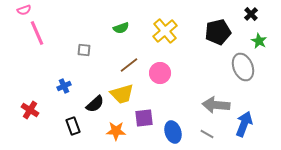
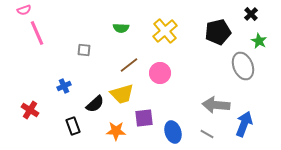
green semicircle: rotated 21 degrees clockwise
gray ellipse: moved 1 px up
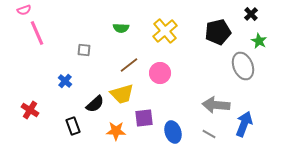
blue cross: moved 1 px right, 5 px up; rotated 24 degrees counterclockwise
gray line: moved 2 px right
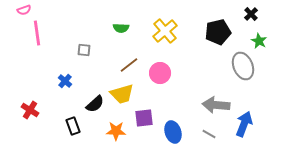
pink line: rotated 15 degrees clockwise
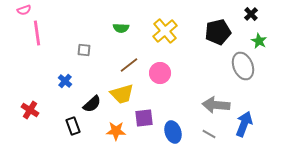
black semicircle: moved 3 px left
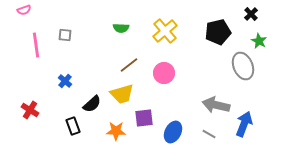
pink line: moved 1 px left, 12 px down
gray square: moved 19 px left, 15 px up
pink circle: moved 4 px right
gray arrow: rotated 8 degrees clockwise
blue ellipse: rotated 45 degrees clockwise
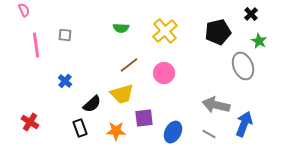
pink semicircle: rotated 96 degrees counterclockwise
red cross: moved 12 px down
black rectangle: moved 7 px right, 2 px down
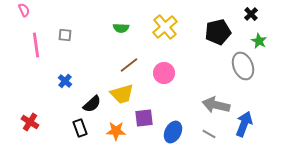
yellow cross: moved 4 px up
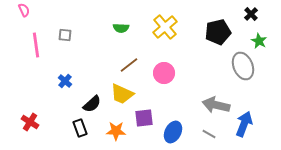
yellow trapezoid: rotated 40 degrees clockwise
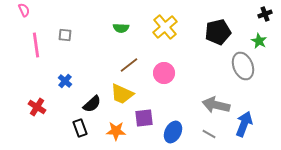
black cross: moved 14 px right; rotated 24 degrees clockwise
red cross: moved 7 px right, 15 px up
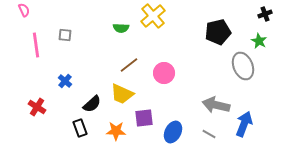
yellow cross: moved 12 px left, 11 px up
